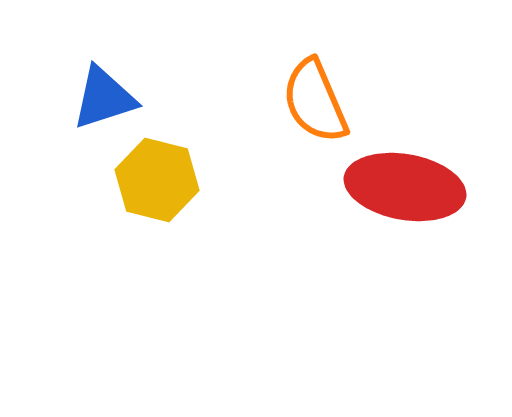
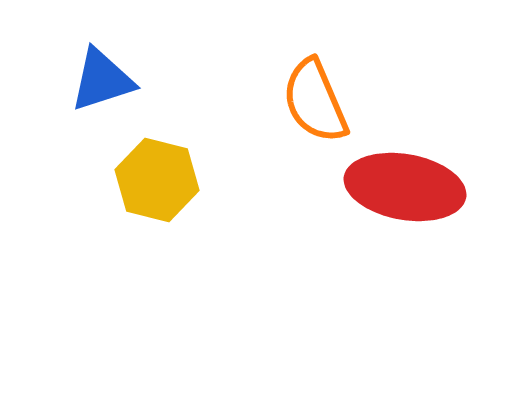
blue triangle: moved 2 px left, 18 px up
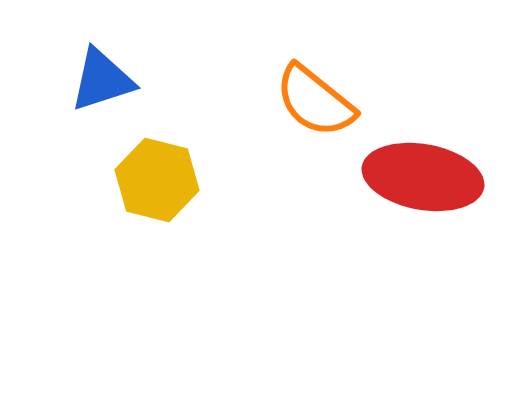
orange semicircle: rotated 28 degrees counterclockwise
red ellipse: moved 18 px right, 10 px up
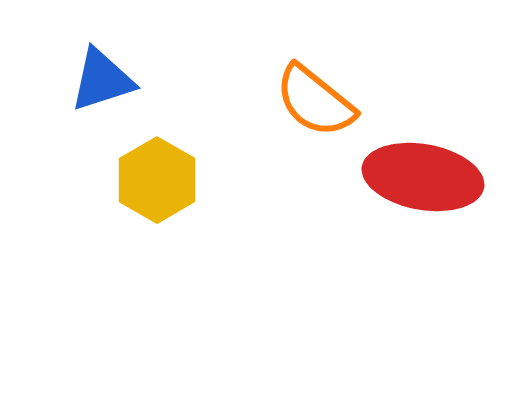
yellow hexagon: rotated 16 degrees clockwise
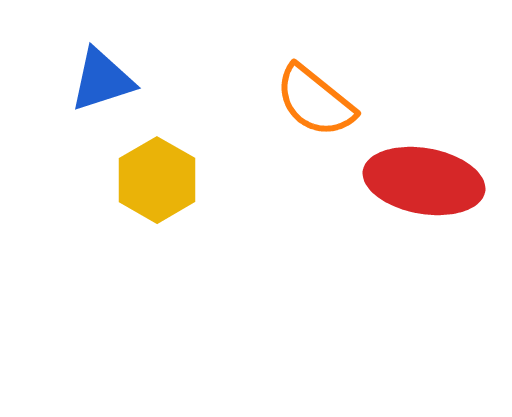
red ellipse: moved 1 px right, 4 px down
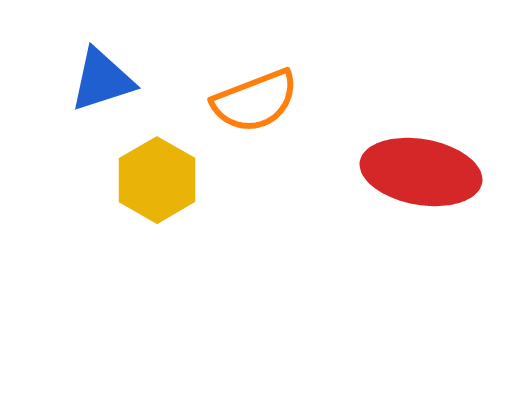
orange semicircle: moved 60 px left; rotated 60 degrees counterclockwise
red ellipse: moved 3 px left, 9 px up
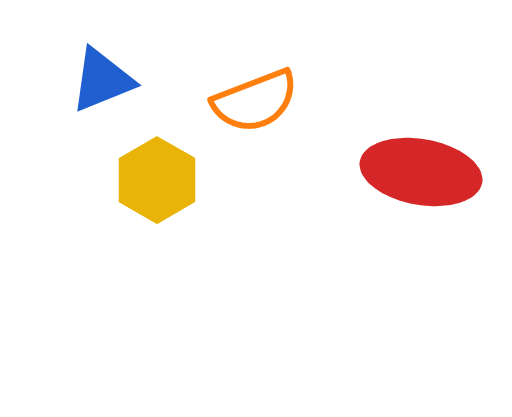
blue triangle: rotated 4 degrees counterclockwise
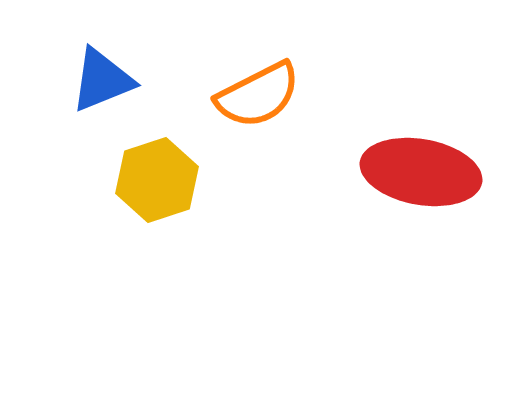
orange semicircle: moved 3 px right, 6 px up; rotated 6 degrees counterclockwise
yellow hexagon: rotated 12 degrees clockwise
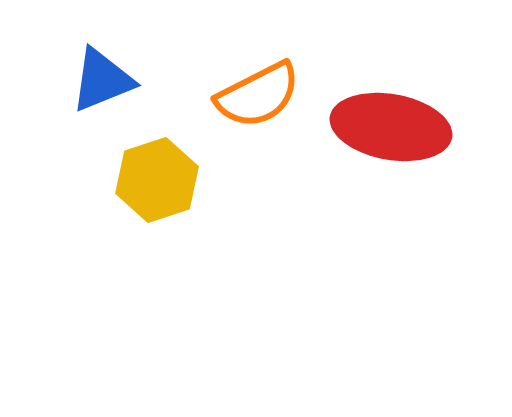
red ellipse: moved 30 px left, 45 px up
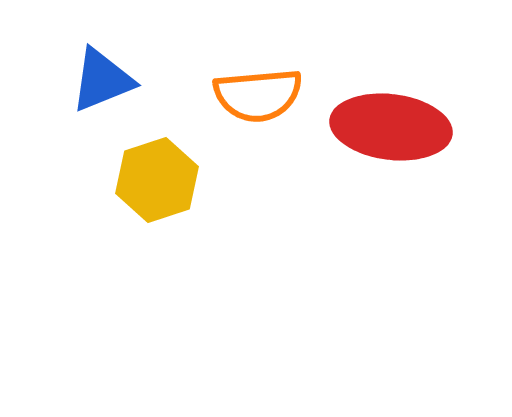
orange semicircle: rotated 22 degrees clockwise
red ellipse: rotated 3 degrees counterclockwise
